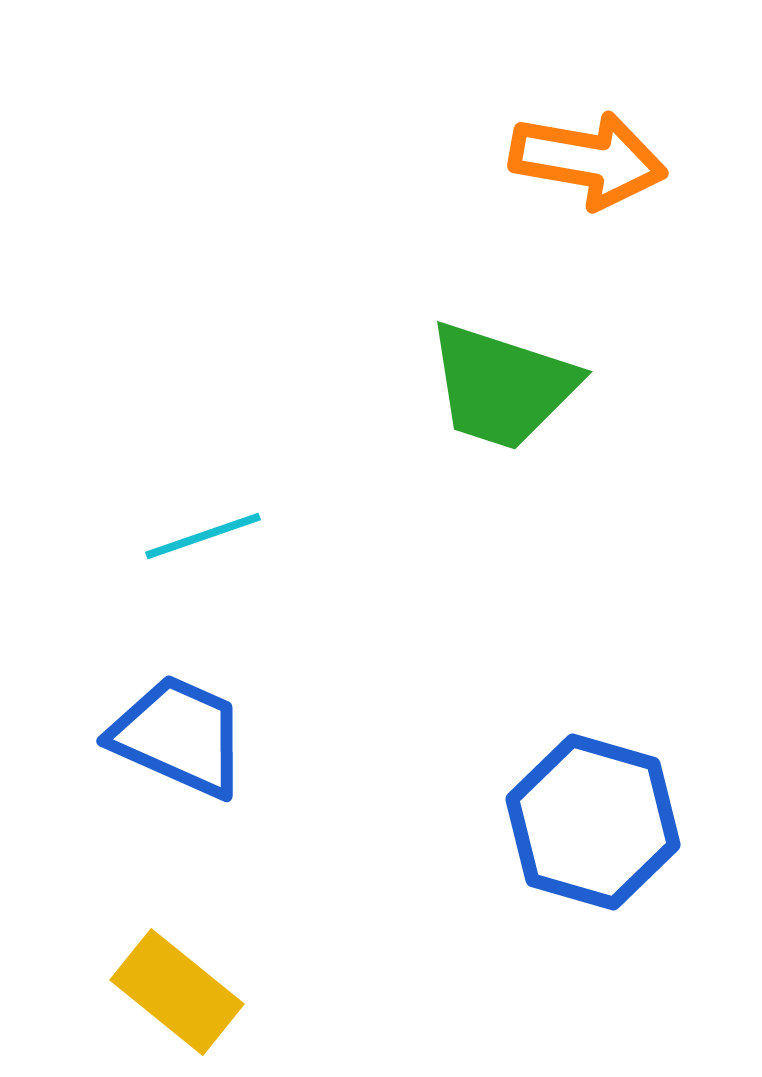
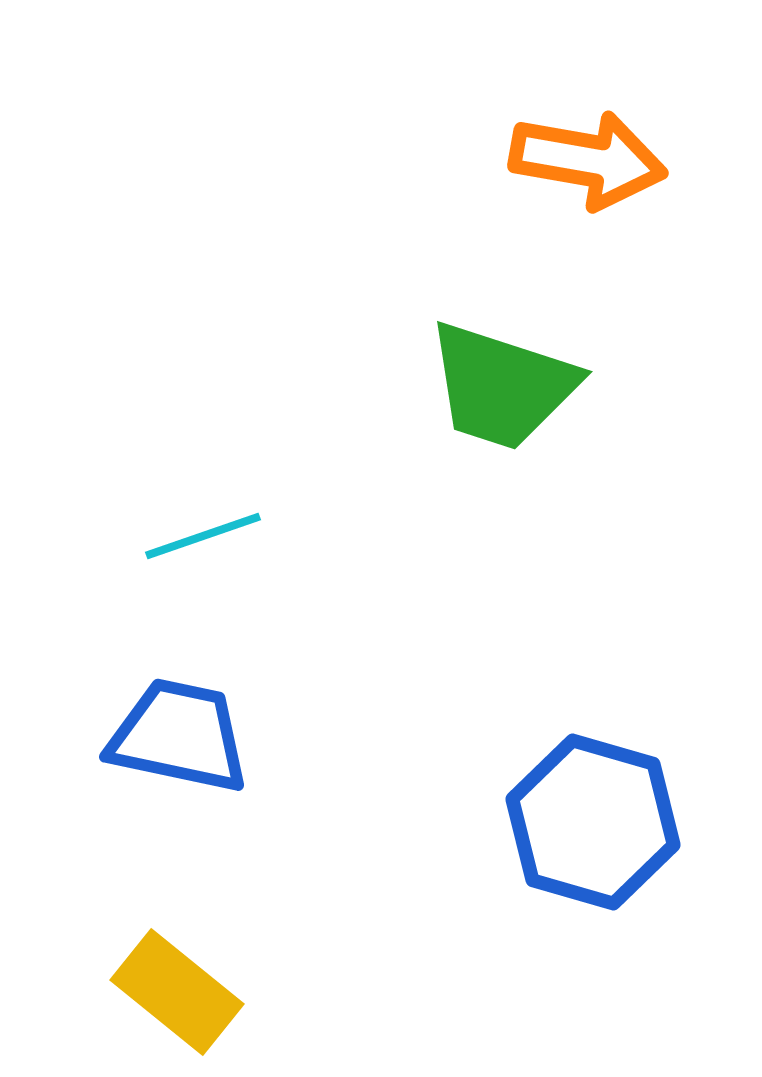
blue trapezoid: rotated 12 degrees counterclockwise
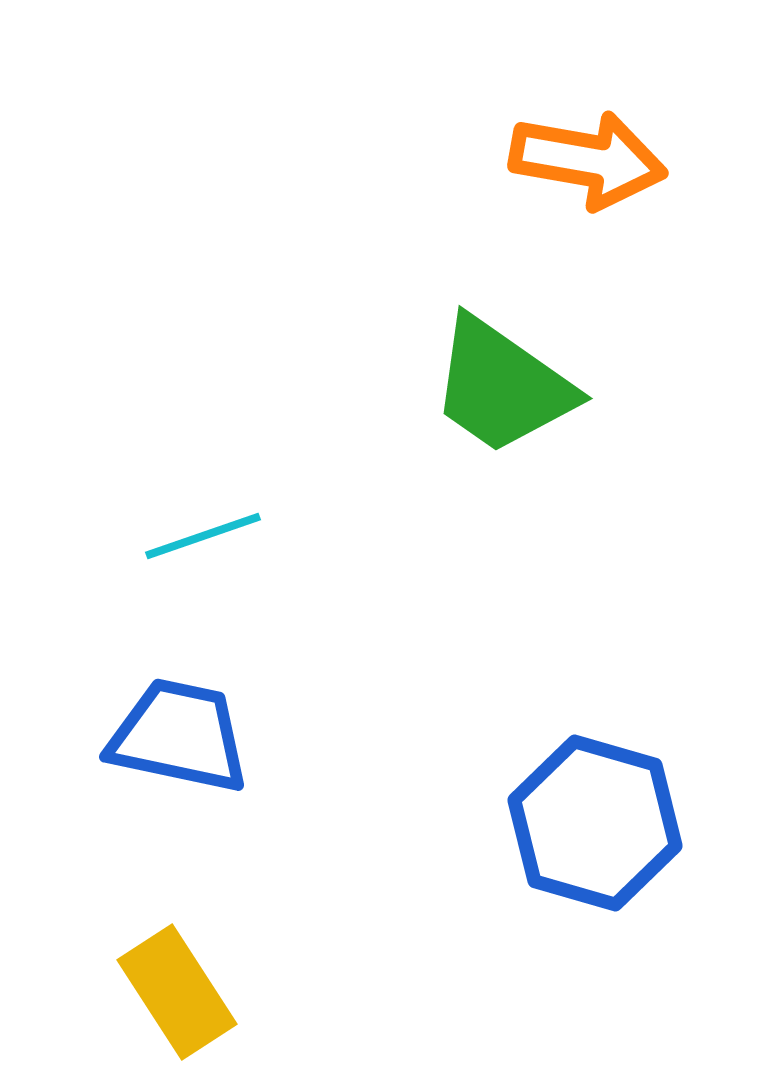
green trapezoid: rotated 17 degrees clockwise
blue hexagon: moved 2 px right, 1 px down
yellow rectangle: rotated 18 degrees clockwise
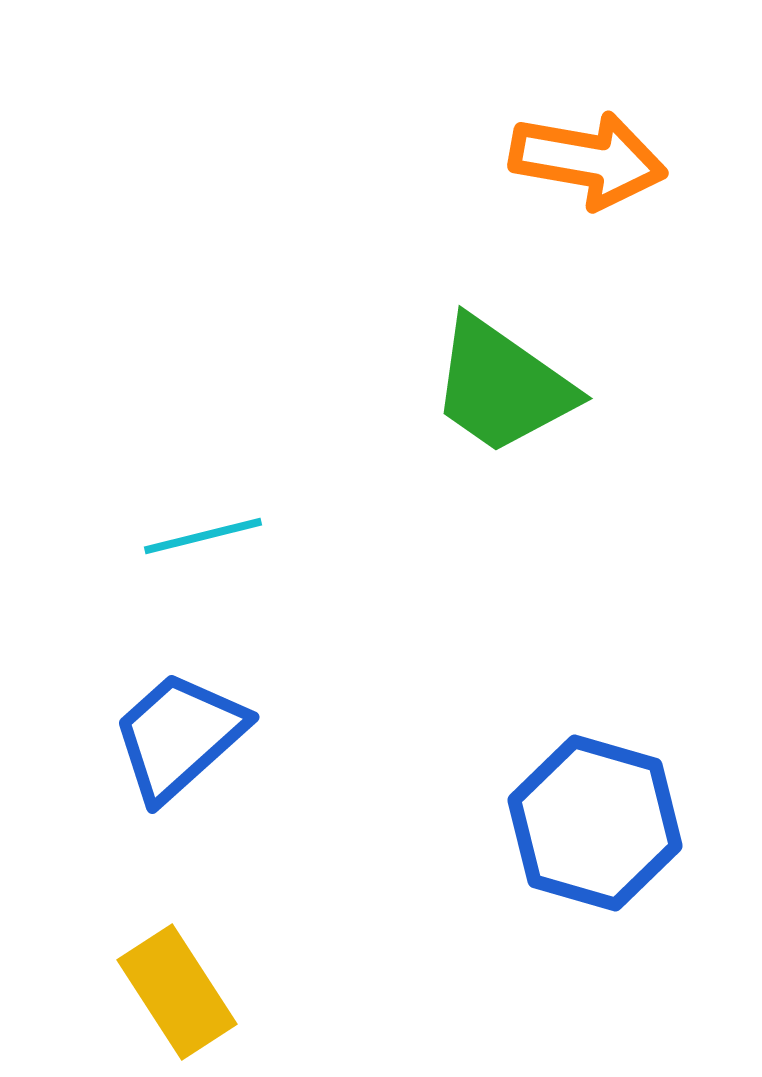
cyan line: rotated 5 degrees clockwise
blue trapezoid: rotated 54 degrees counterclockwise
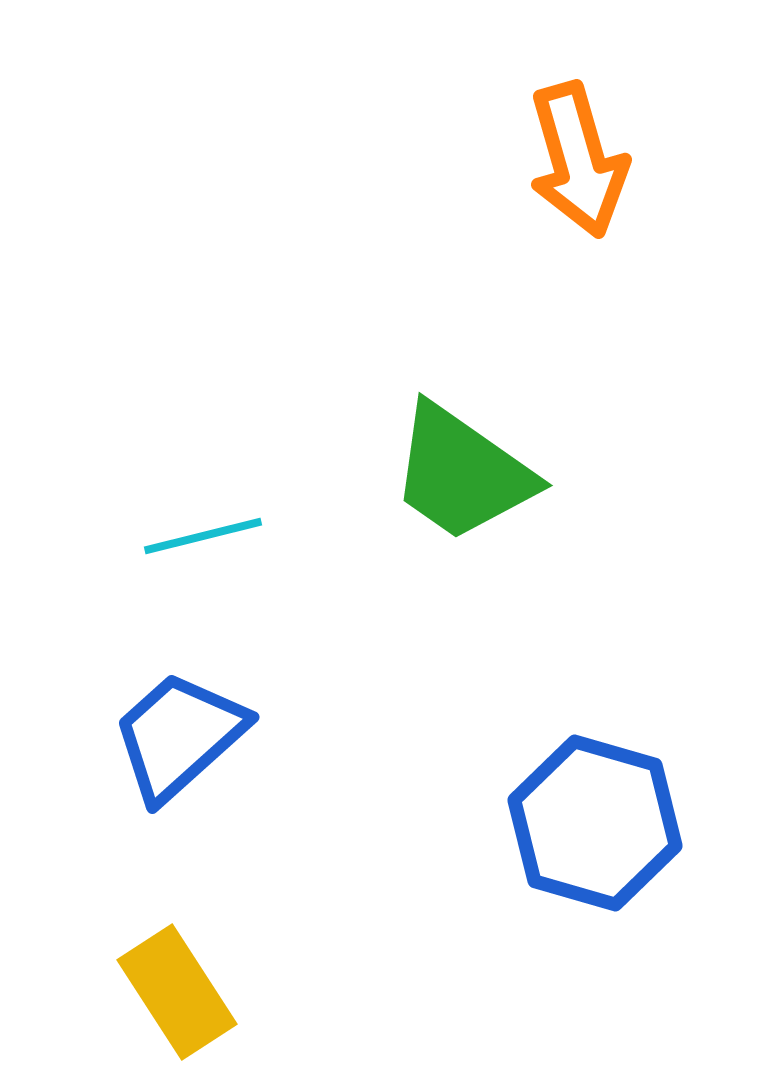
orange arrow: moved 10 px left; rotated 64 degrees clockwise
green trapezoid: moved 40 px left, 87 px down
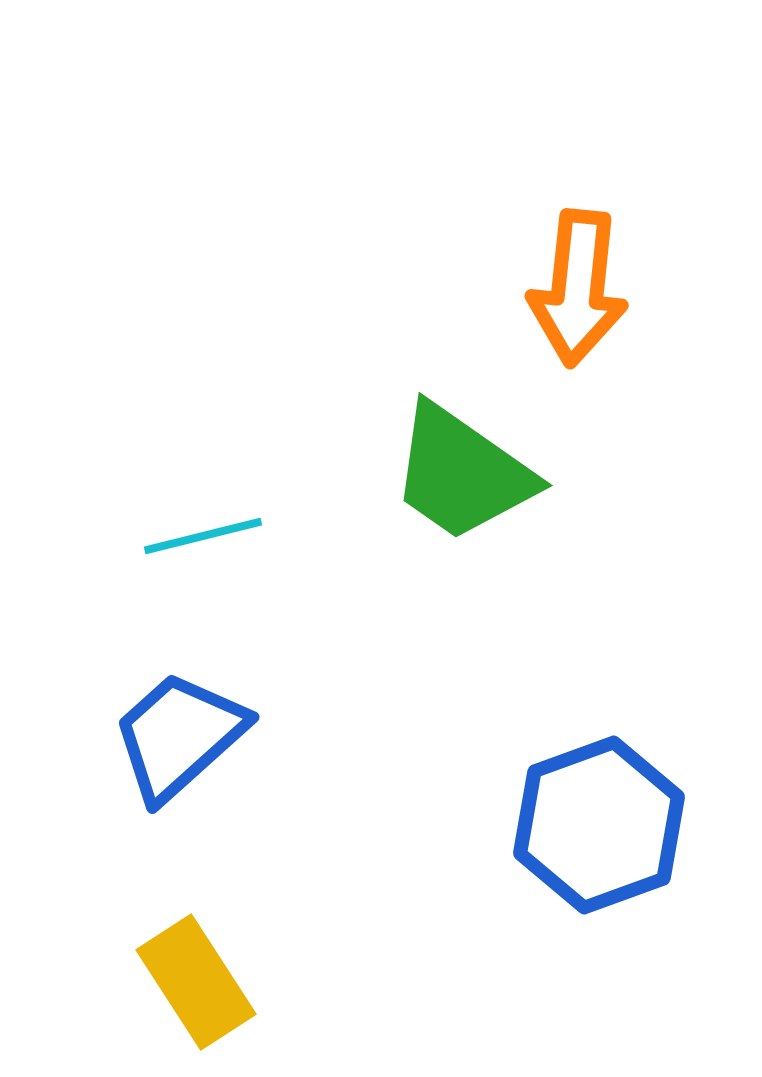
orange arrow: moved 128 px down; rotated 22 degrees clockwise
blue hexagon: moved 4 px right, 2 px down; rotated 24 degrees clockwise
yellow rectangle: moved 19 px right, 10 px up
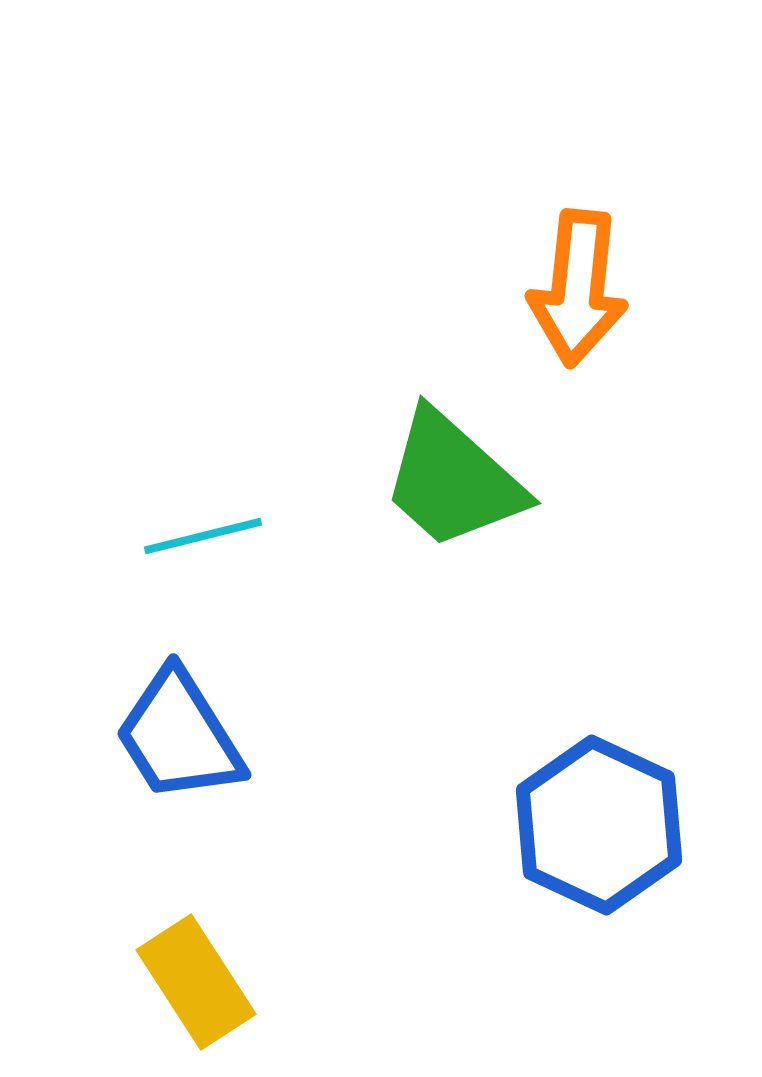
green trapezoid: moved 9 px left, 7 px down; rotated 7 degrees clockwise
blue trapezoid: rotated 80 degrees counterclockwise
blue hexagon: rotated 15 degrees counterclockwise
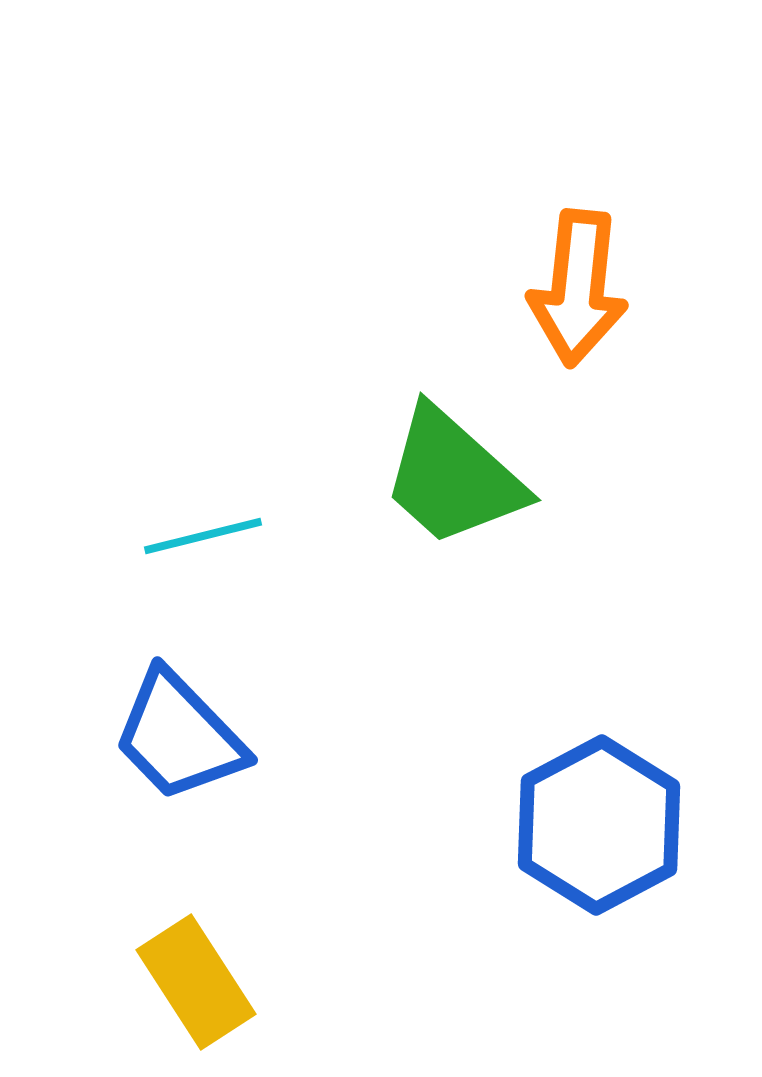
green trapezoid: moved 3 px up
blue trapezoid: rotated 12 degrees counterclockwise
blue hexagon: rotated 7 degrees clockwise
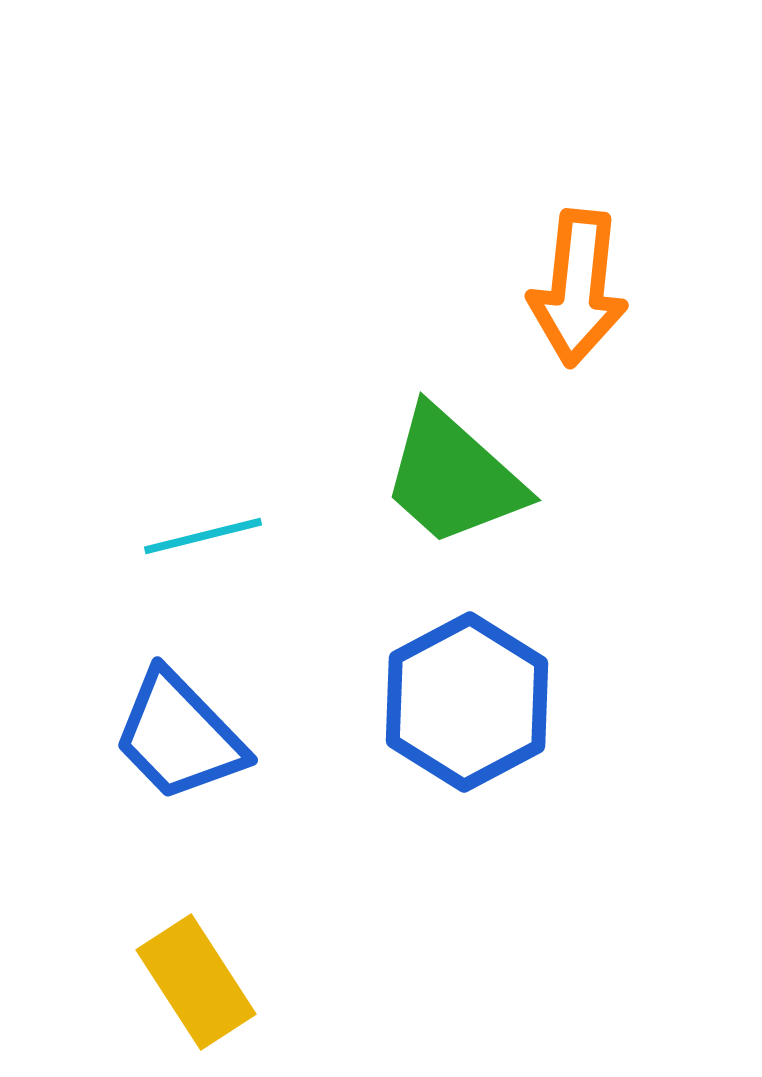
blue hexagon: moved 132 px left, 123 px up
